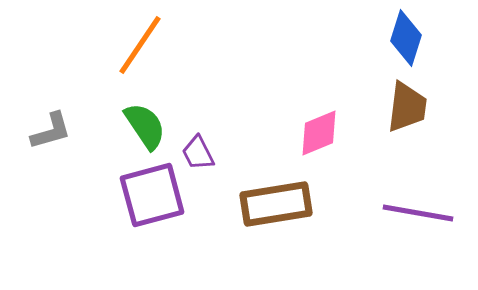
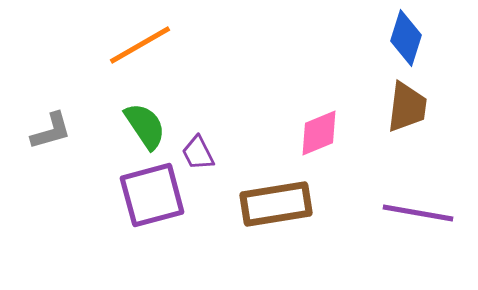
orange line: rotated 26 degrees clockwise
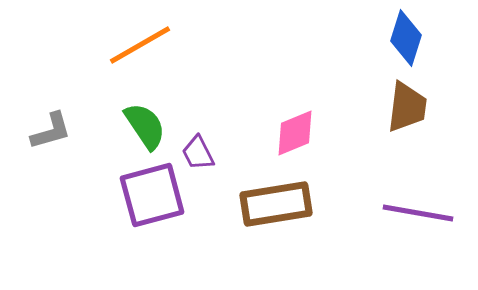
pink diamond: moved 24 px left
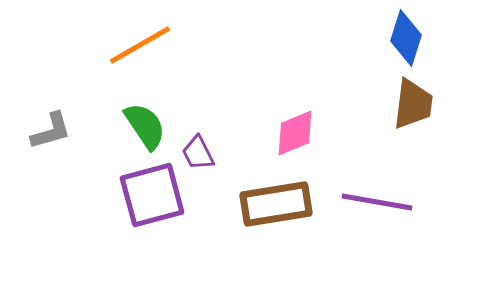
brown trapezoid: moved 6 px right, 3 px up
purple line: moved 41 px left, 11 px up
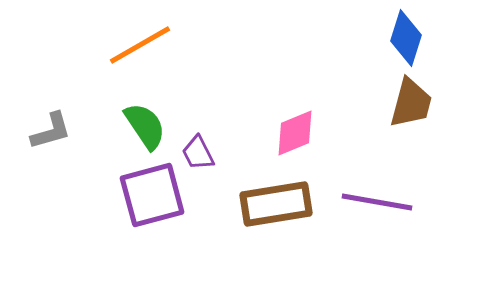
brown trapezoid: moved 2 px left, 1 px up; rotated 8 degrees clockwise
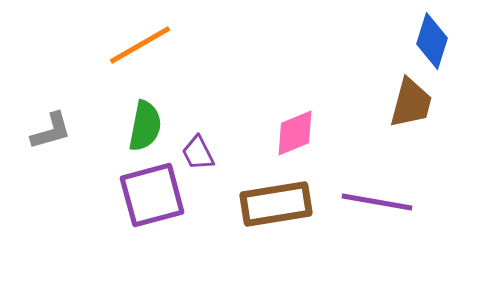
blue diamond: moved 26 px right, 3 px down
green semicircle: rotated 45 degrees clockwise
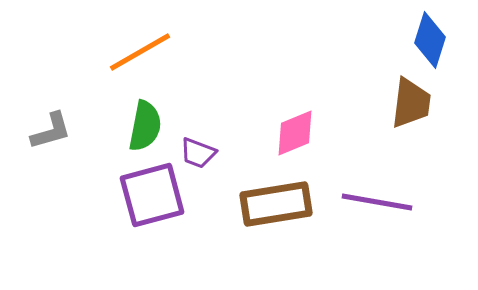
blue diamond: moved 2 px left, 1 px up
orange line: moved 7 px down
brown trapezoid: rotated 8 degrees counterclockwise
purple trapezoid: rotated 42 degrees counterclockwise
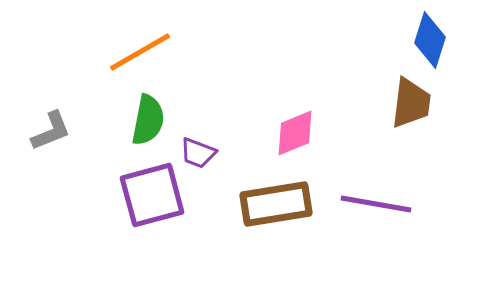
green semicircle: moved 3 px right, 6 px up
gray L-shape: rotated 6 degrees counterclockwise
purple line: moved 1 px left, 2 px down
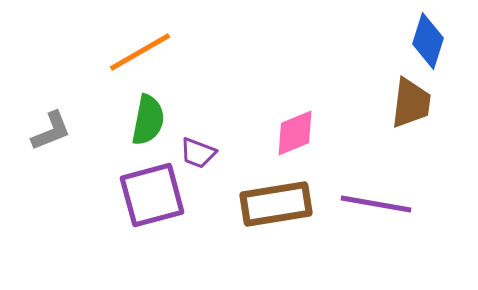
blue diamond: moved 2 px left, 1 px down
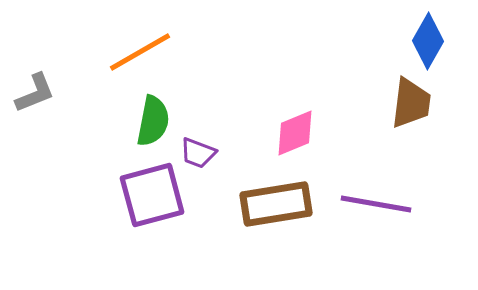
blue diamond: rotated 12 degrees clockwise
green semicircle: moved 5 px right, 1 px down
gray L-shape: moved 16 px left, 38 px up
